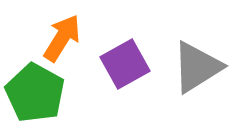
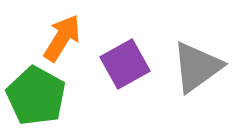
gray triangle: rotated 4 degrees counterclockwise
green pentagon: moved 1 px right, 3 px down
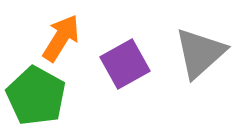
orange arrow: moved 1 px left
gray triangle: moved 3 px right, 14 px up; rotated 6 degrees counterclockwise
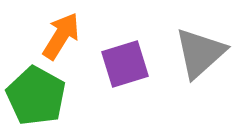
orange arrow: moved 2 px up
purple square: rotated 12 degrees clockwise
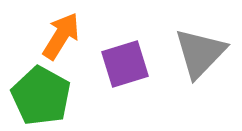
gray triangle: rotated 4 degrees counterclockwise
green pentagon: moved 5 px right
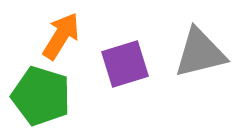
gray triangle: rotated 32 degrees clockwise
green pentagon: rotated 12 degrees counterclockwise
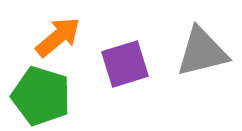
orange arrow: moved 3 px left, 1 px down; rotated 18 degrees clockwise
gray triangle: moved 2 px right, 1 px up
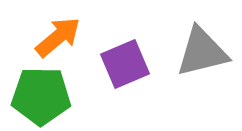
purple square: rotated 6 degrees counterclockwise
green pentagon: rotated 16 degrees counterclockwise
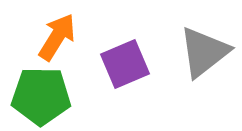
orange arrow: moved 1 px left; rotated 18 degrees counterclockwise
gray triangle: moved 2 px right; rotated 24 degrees counterclockwise
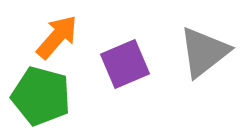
orange arrow: rotated 9 degrees clockwise
green pentagon: rotated 14 degrees clockwise
